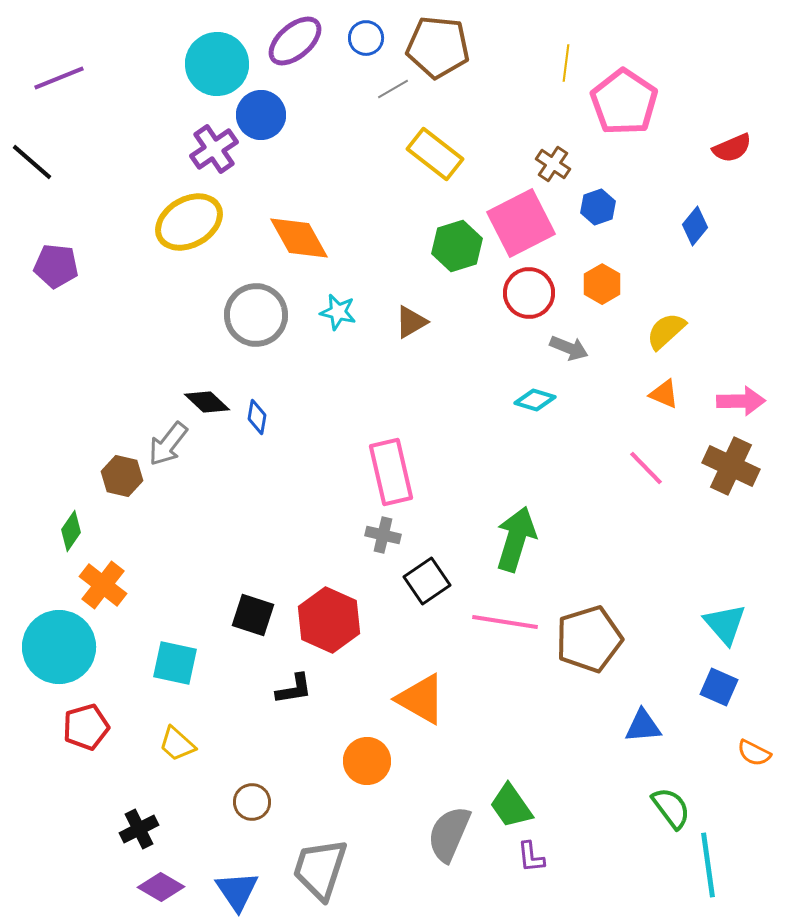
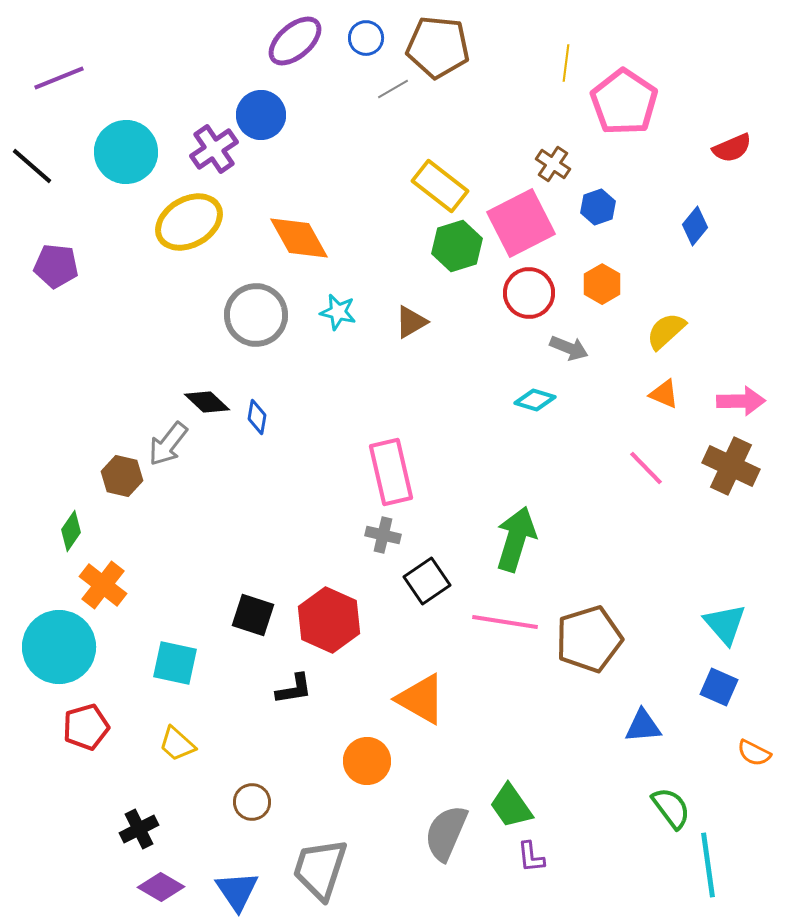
cyan circle at (217, 64): moved 91 px left, 88 px down
yellow rectangle at (435, 154): moved 5 px right, 32 px down
black line at (32, 162): moved 4 px down
gray semicircle at (449, 834): moved 3 px left, 1 px up
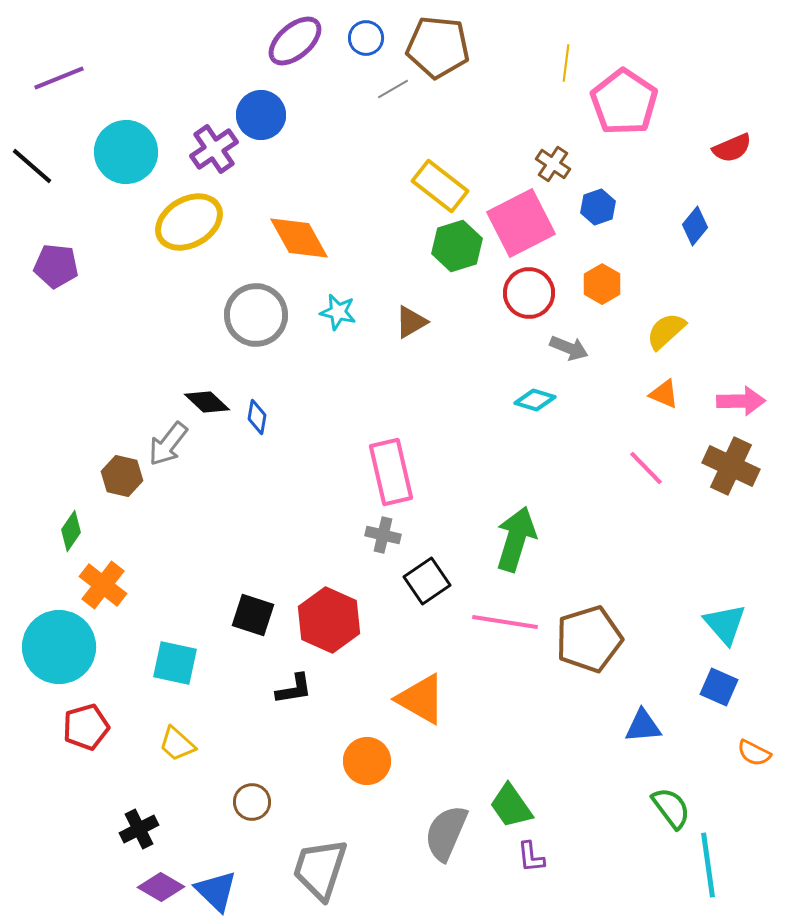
blue triangle at (237, 891): moved 21 px left; rotated 12 degrees counterclockwise
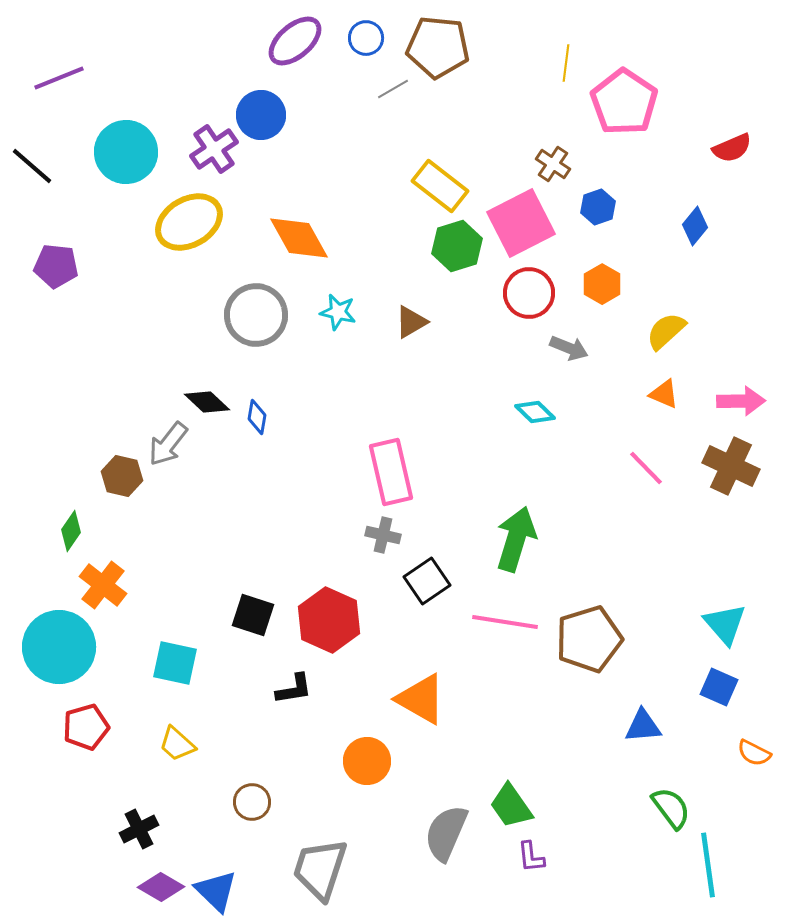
cyan diamond at (535, 400): moved 12 px down; rotated 27 degrees clockwise
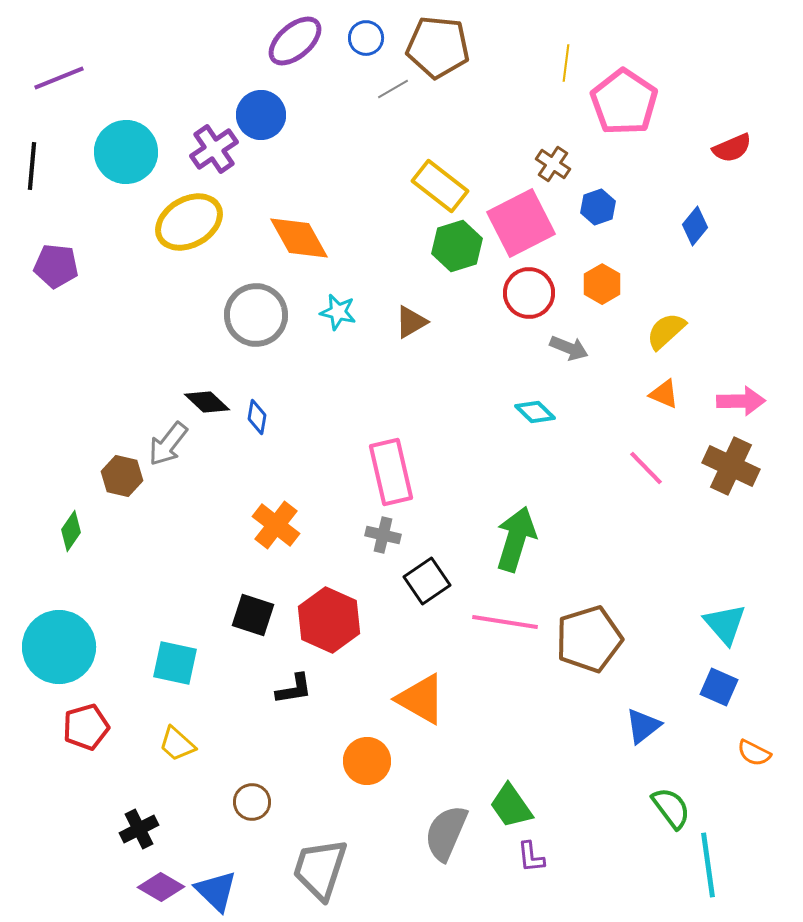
black line at (32, 166): rotated 54 degrees clockwise
orange cross at (103, 585): moved 173 px right, 60 px up
blue triangle at (643, 726): rotated 33 degrees counterclockwise
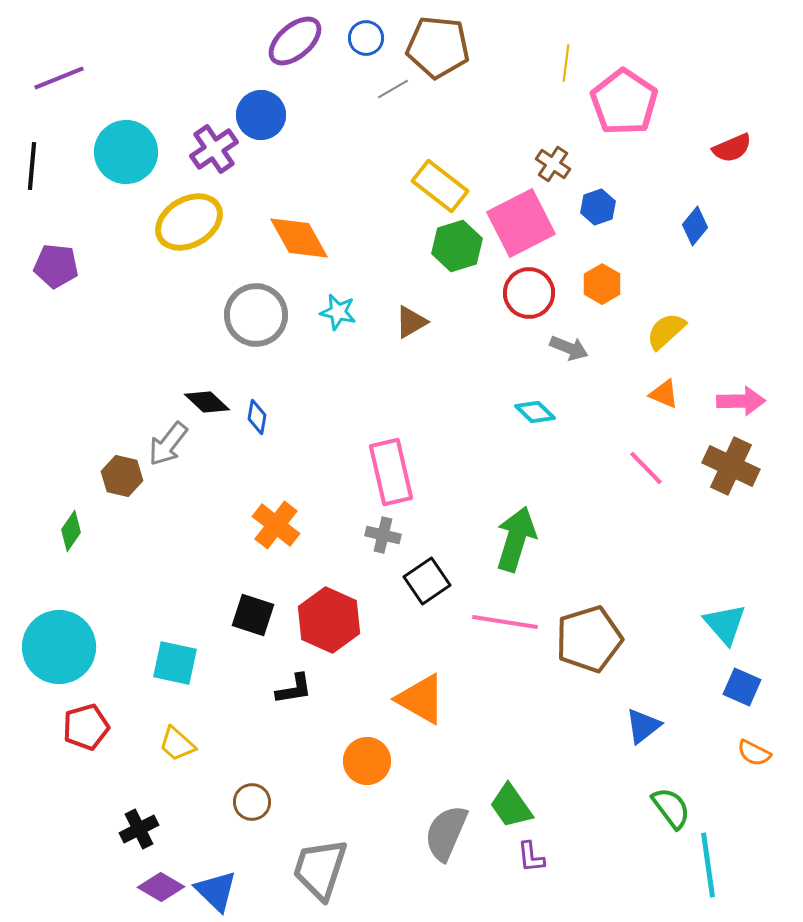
blue square at (719, 687): moved 23 px right
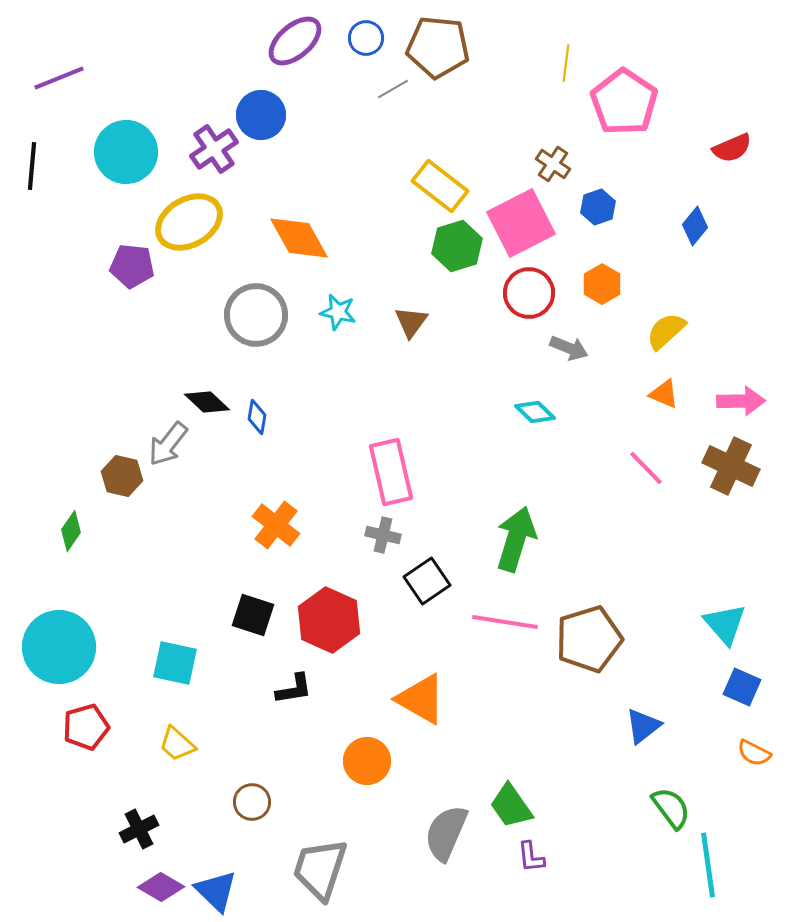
purple pentagon at (56, 266): moved 76 px right
brown triangle at (411, 322): rotated 24 degrees counterclockwise
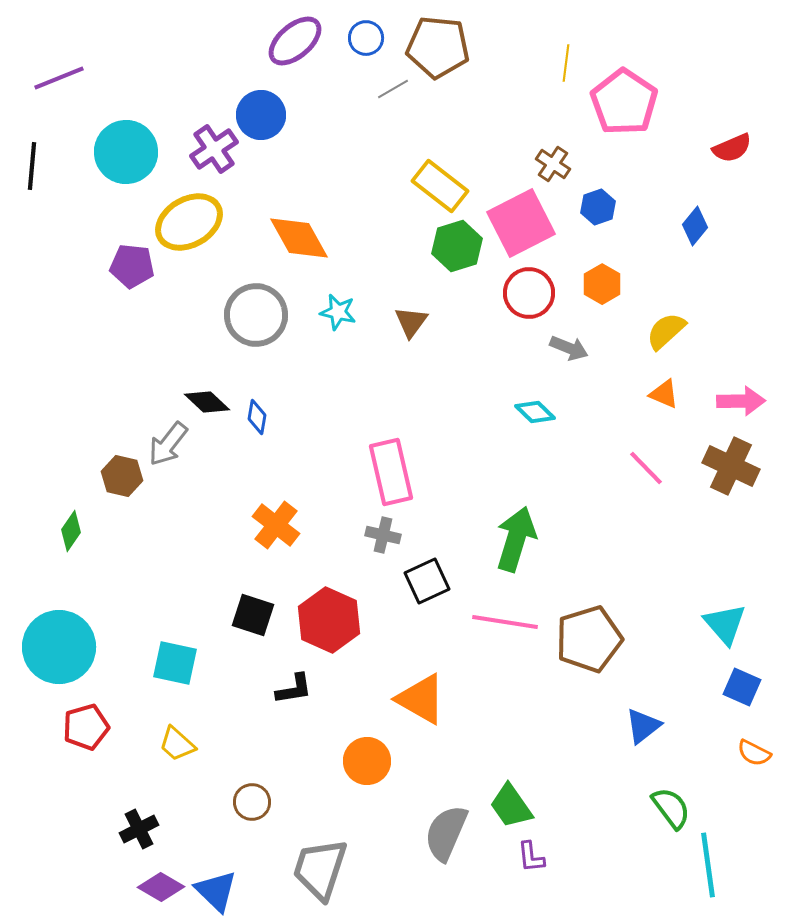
black square at (427, 581): rotated 9 degrees clockwise
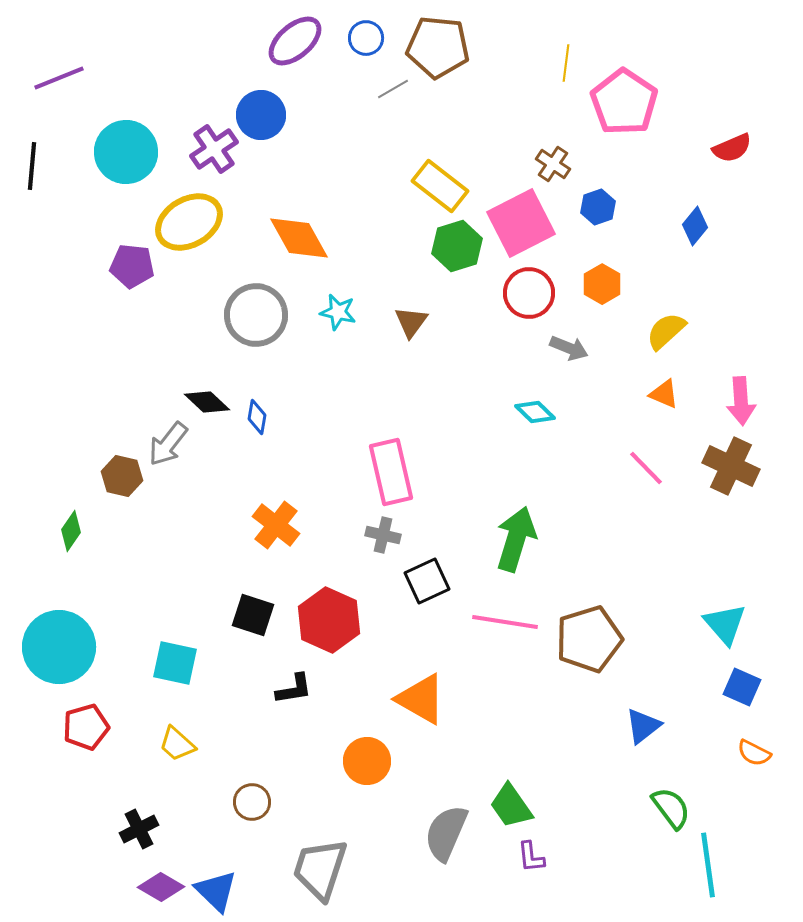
pink arrow at (741, 401): rotated 87 degrees clockwise
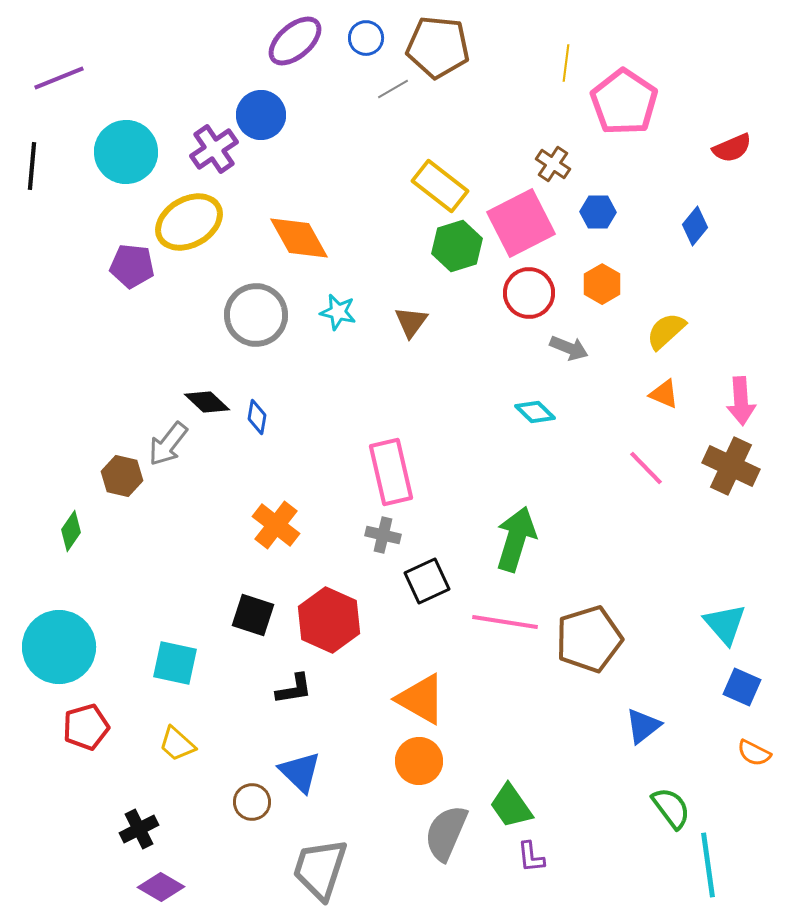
blue hexagon at (598, 207): moved 5 px down; rotated 20 degrees clockwise
orange circle at (367, 761): moved 52 px right
blue triangle at (216, 891): moved 84 px right, 119 px up
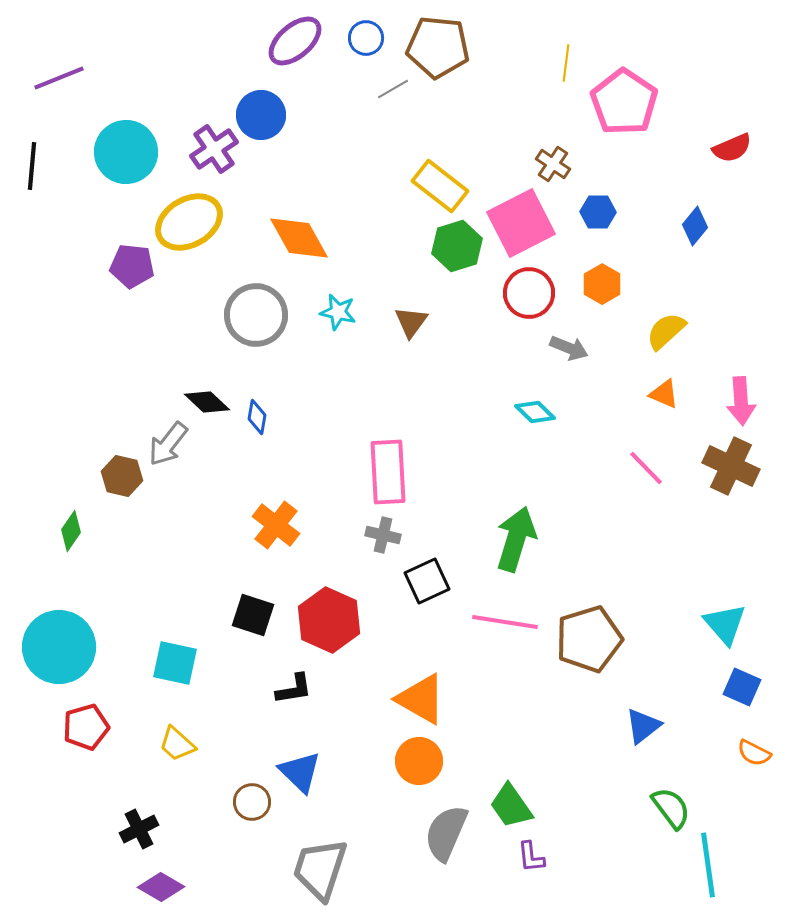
pink rectangle at (391, 472): moved 3 px left; rotated 10 degrees clockwise
